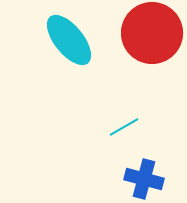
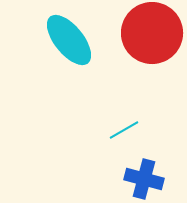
cyan line: moved 3 px down
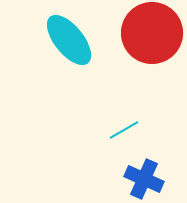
blue cross: rotated 9 degrees clockwise
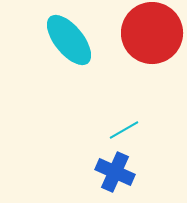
blue cross: moved 29 px left, 7 px up
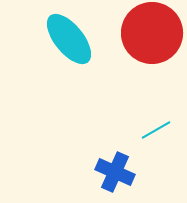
cyan ellipse: moved 1 px up
cyan line: moved 32 px right
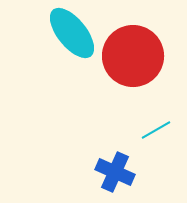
red circle: moved 19 px left, 23 px down
cyan ellipse: moved 3 px right, 6 px up
